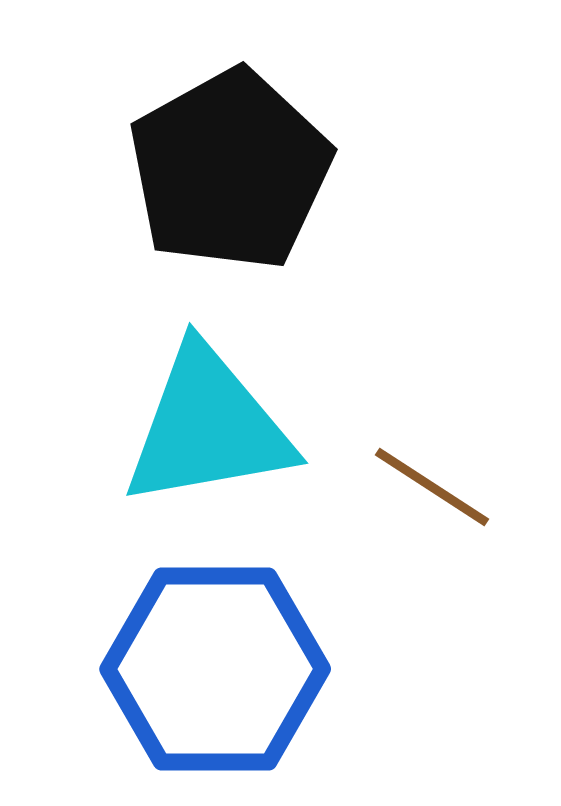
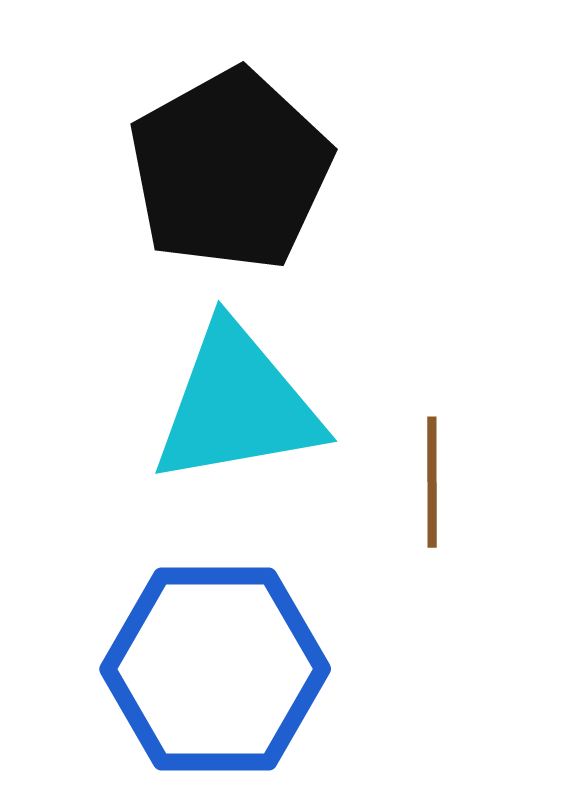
cyan triangle: moved 29 px right, 22 px up
brown line: moved 5 px up; rotated 57 degrees clockwise
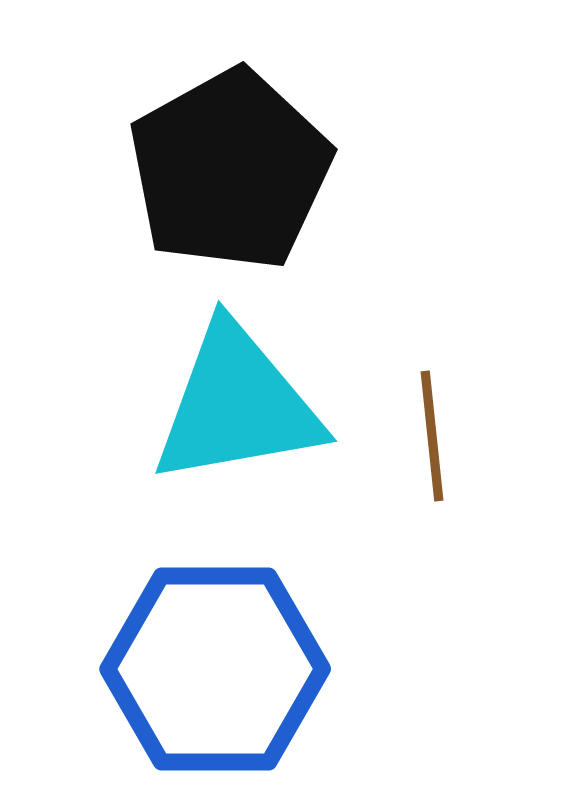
brown line: moved 46 px up; rotated 6 degrees counterclockwise
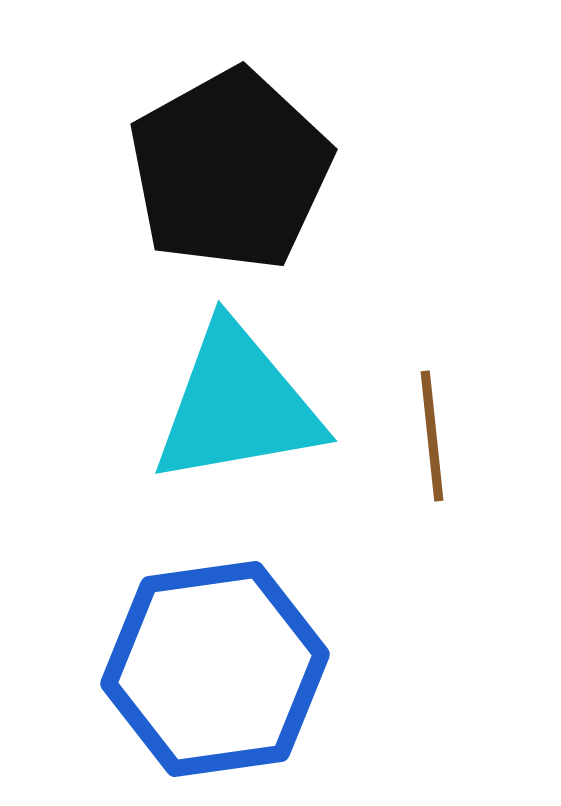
blue hexagon: rotated 8 degrees counterclockwise
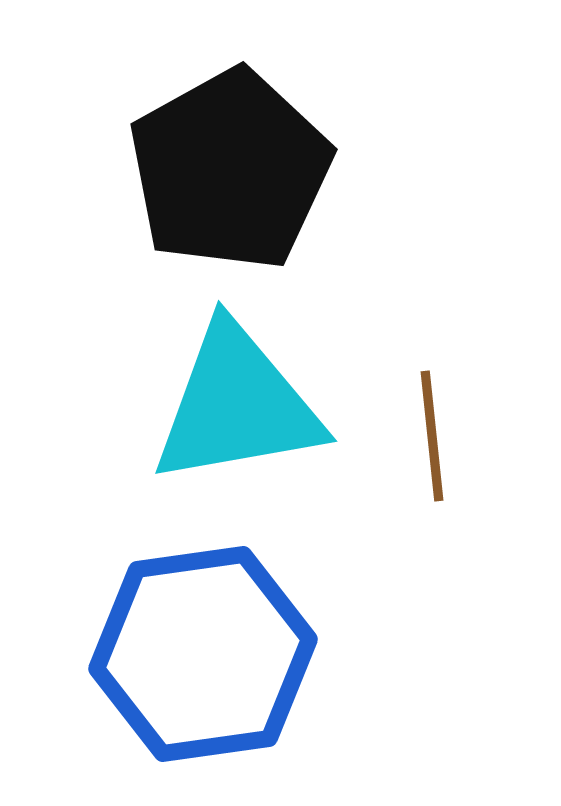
blue hexagon: moved 12 px left, 15 px up
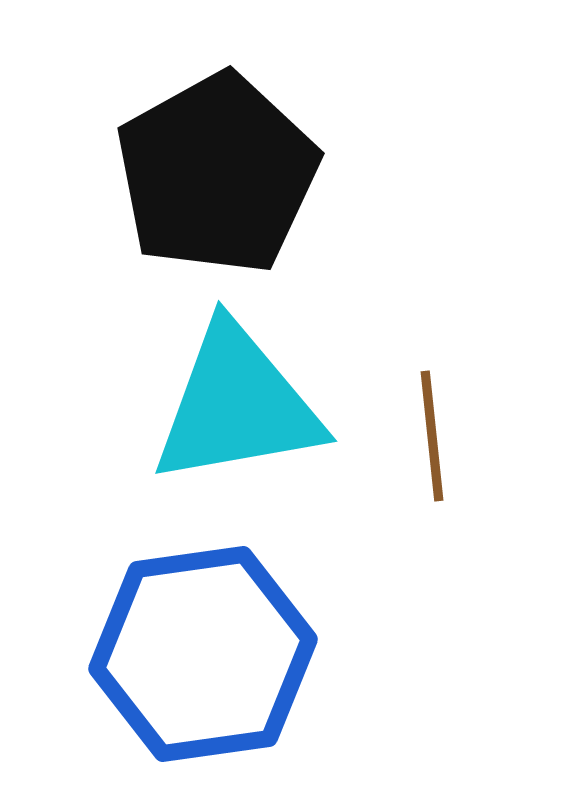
black pentagon: moved 13 px left, 4 px down
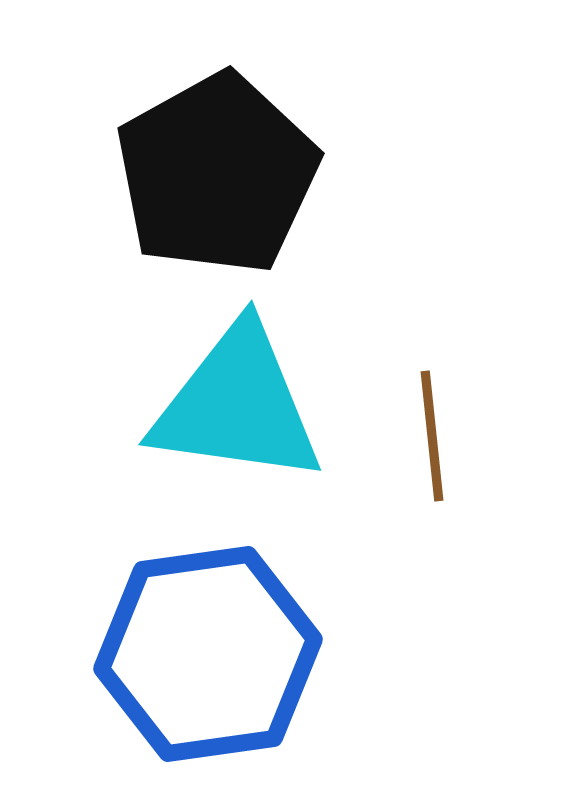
cyan triangle: rotated 18 degrees clockwise
blue hexagon: moved 5 px right
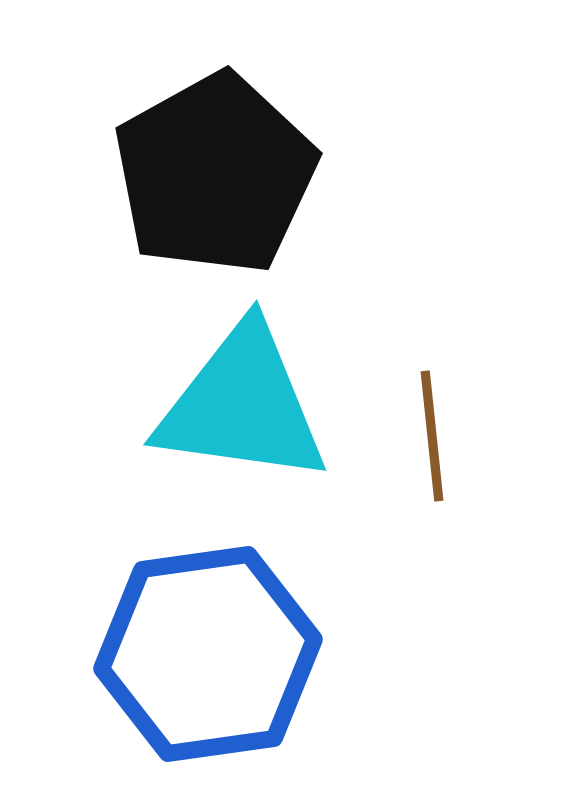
black pentagon: moved 2 px left
cyan triangle: moved 5 px right
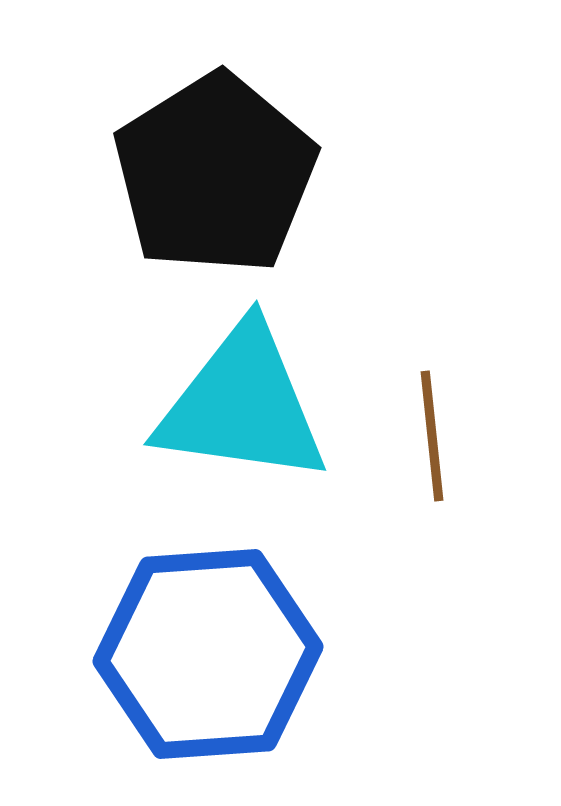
black pentagon: rotated 3 degrees counterclockwise
blue hexagon: rotated 4 degrees clockwise
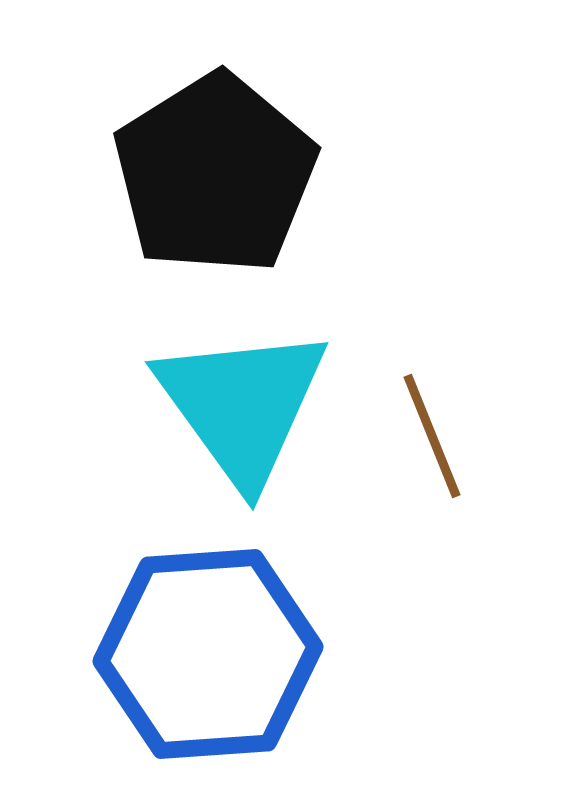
cyan triangle: rotated 46 degrees clockwise
brown line: rotated 16 degrees counterclockwise
